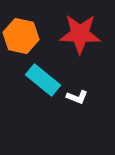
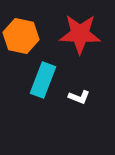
cyan rectangle: rotated 72 degrees clockwise
white L-shape: moved 2 px right
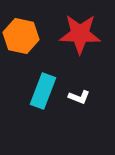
cyan rectangle: moved 11 px down
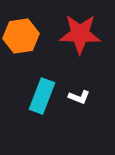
orange hexagon: rotated 20 degrees counterclockwise
cyan rectangle: moved 1 px left, 5 px down
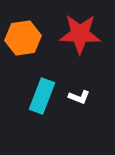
orange hexagon: moved 2 px right, 2 px down
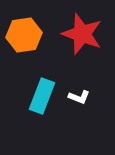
red star: moved 2 px right; rotated 18 degrees clockwise
orange hexagon: moved 1 px right, 3 px up
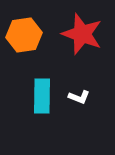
cyan rectangle: rotated 20 degrees counterclockwise
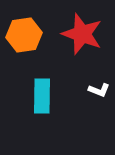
white L-shape: moved 20 px right, 7 px up
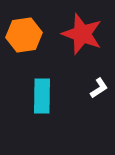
white L-shape: moved 2 px up; rotated 55 degrees counterclockwise
